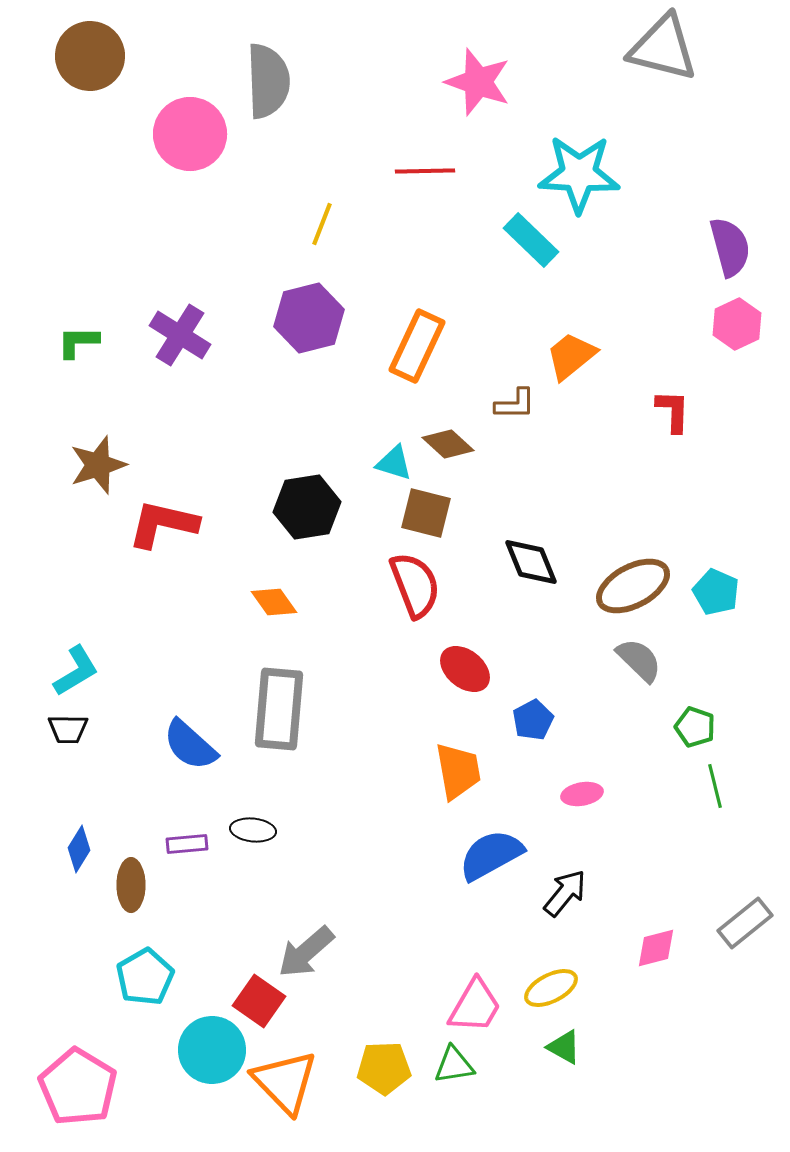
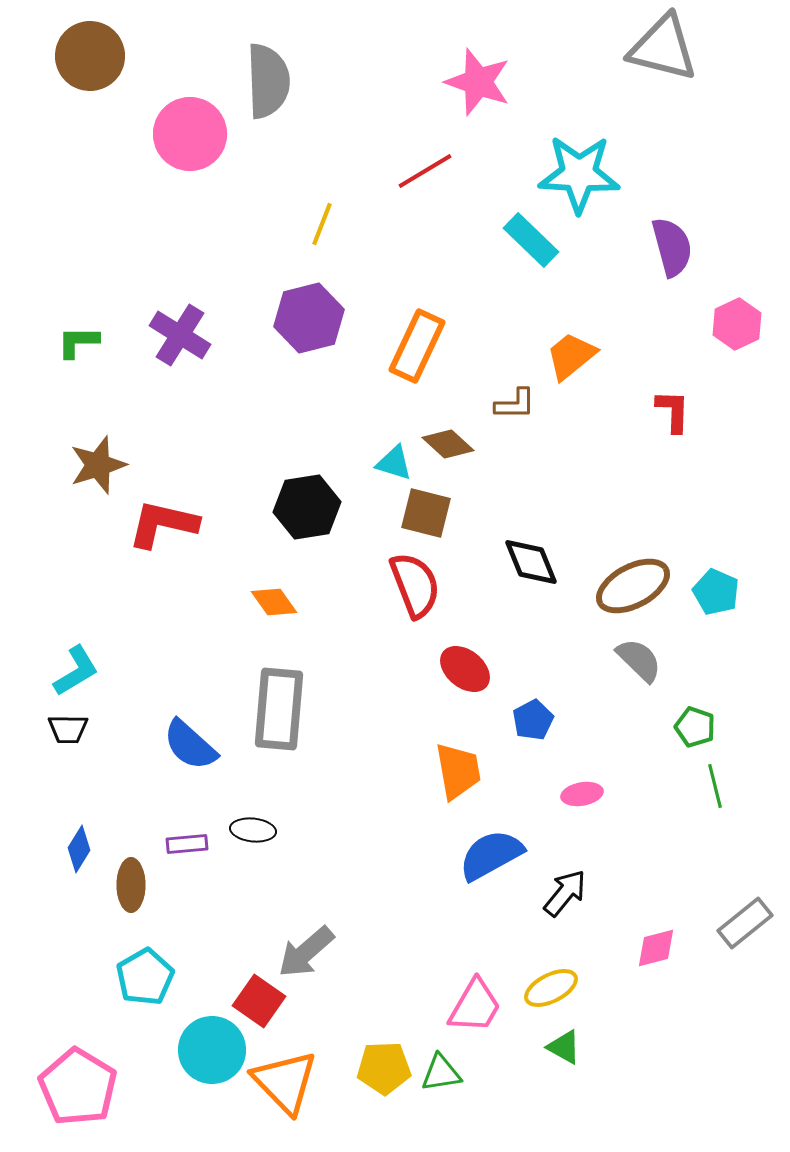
red line at (425, 171): rotated 30 degrees counterclockwise
purple semicircle at (730, 247): moved 58 px left
green triangle at (454, 1065): moved 13 px left, 8 px down
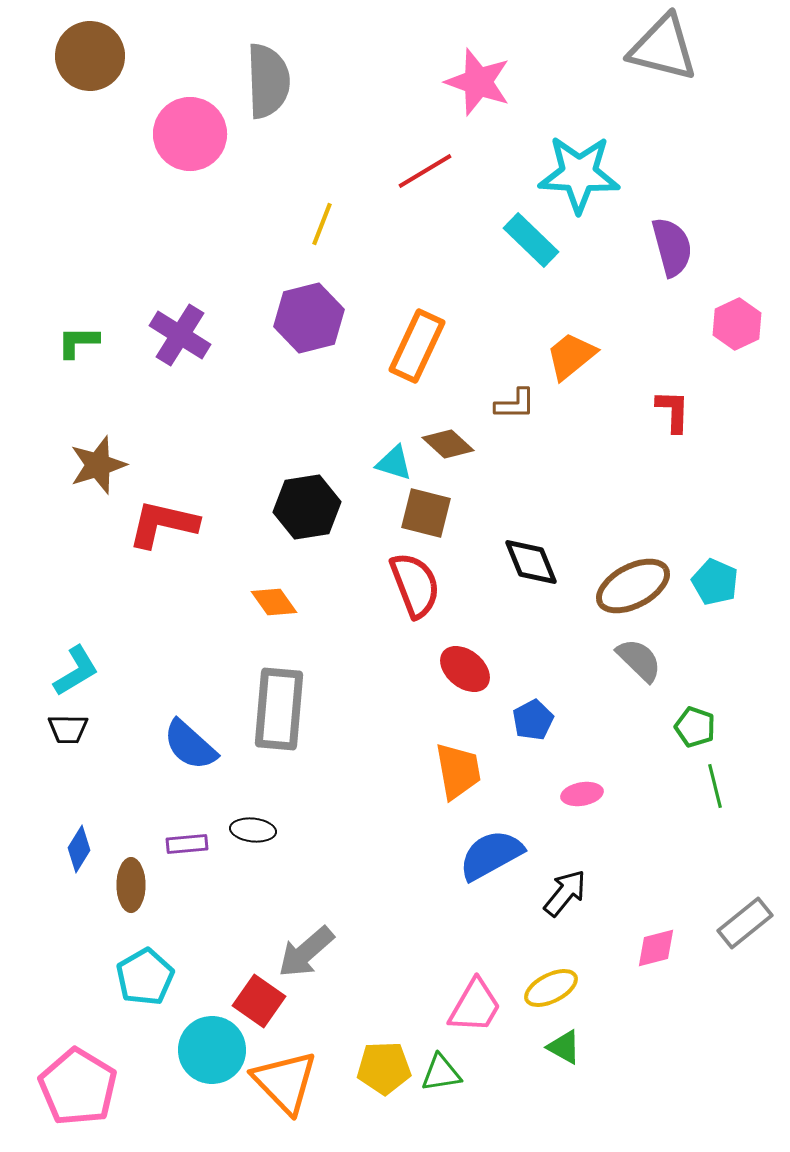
cyan pentagon at (716, 592): moved 1 px left, 10 px up
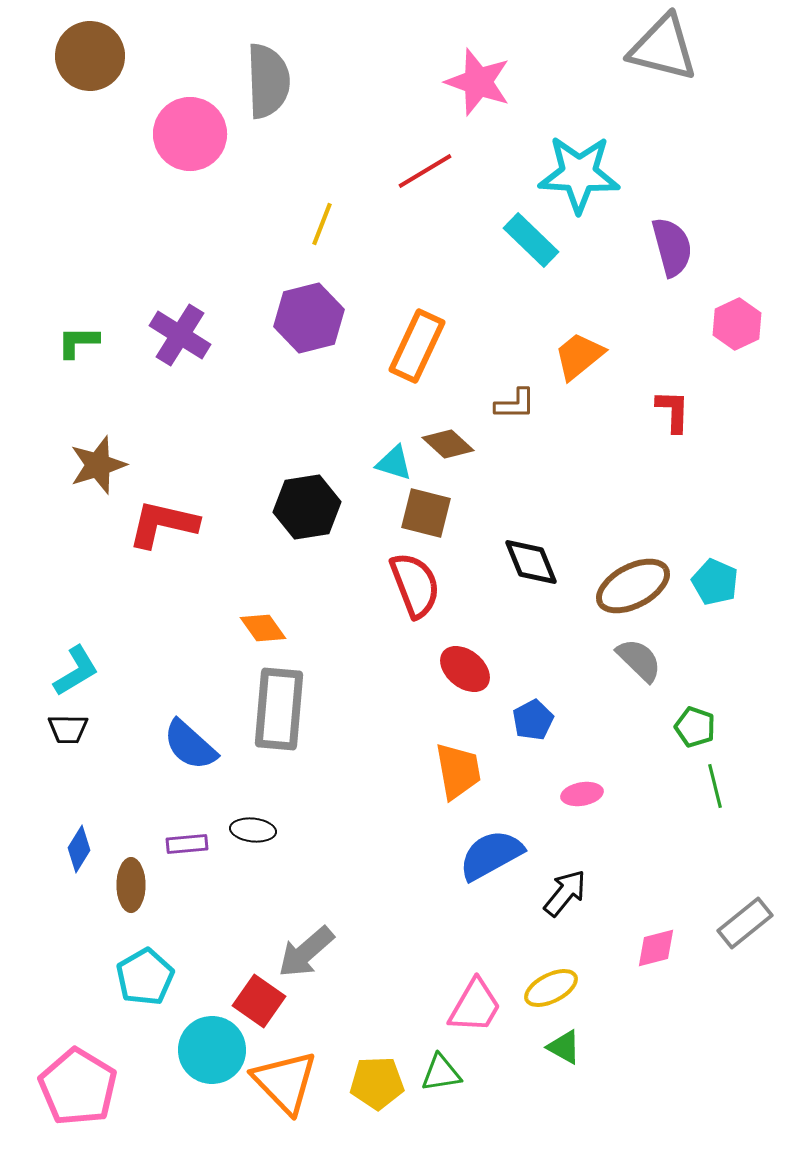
orange trapezoid at (571, 356): moved 8 px right
orange diamond at (274, 602): moved 11 px left, 26 px down
yellow pentagon at (384, 1068): moved 7 px left, 15 px down
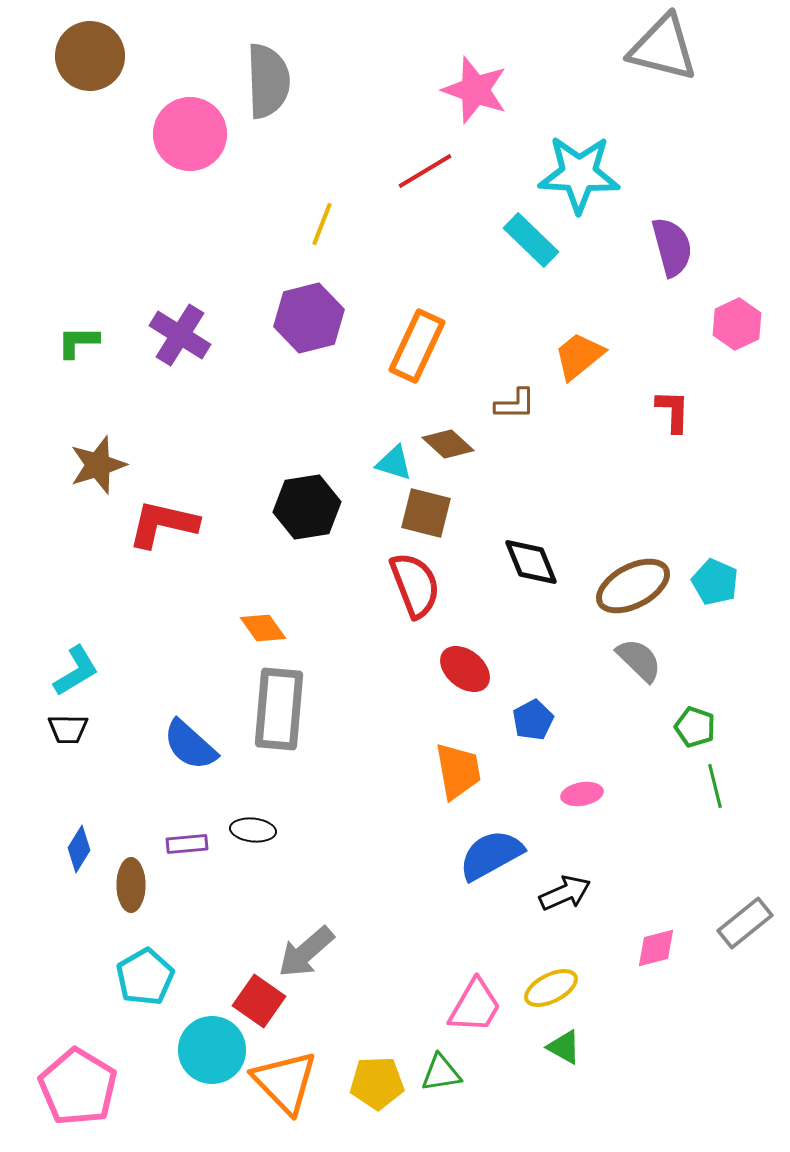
pink star at (478, 82): moved 3 px left, 8 px down
black arrow at (565, 893): rotated 27 degrees clockwise
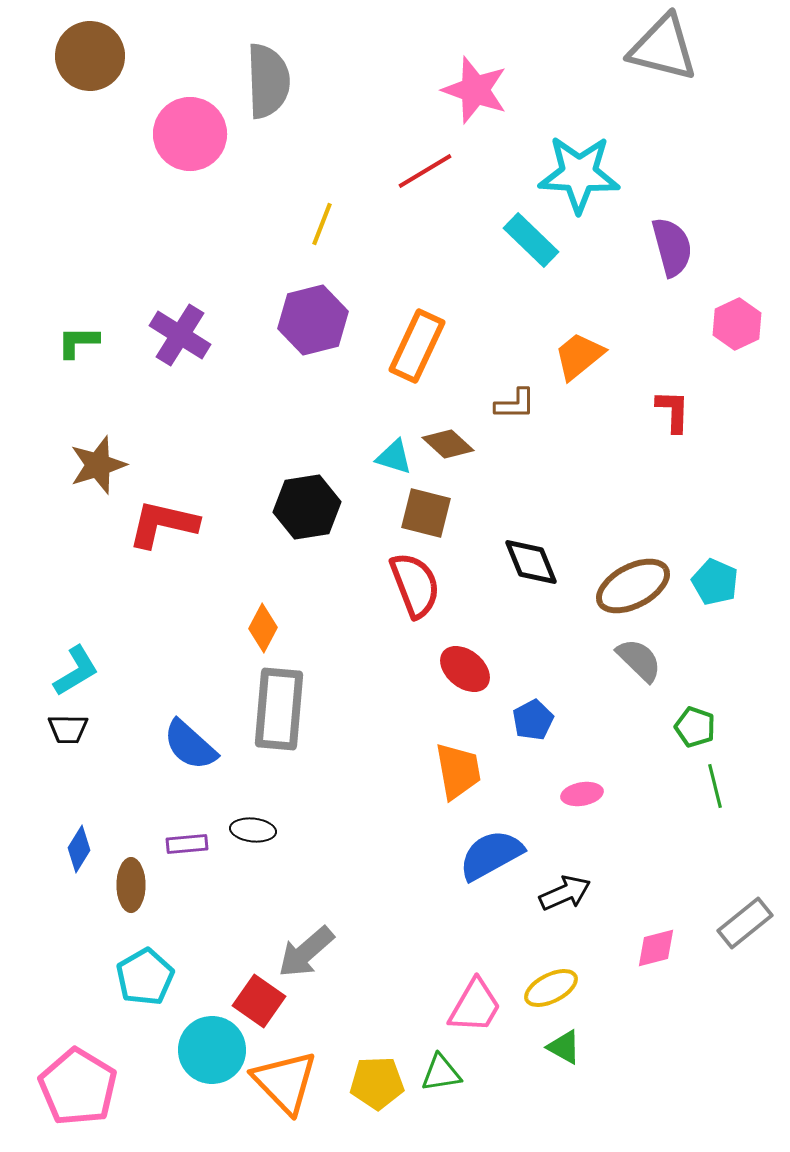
purple hexagon at (309, 318): moved 4 px right, 2 px down
cyan triangle at (394, 463): moved 6 px up
orange diamond at (263, 628): rotated 63 degrees clockwise
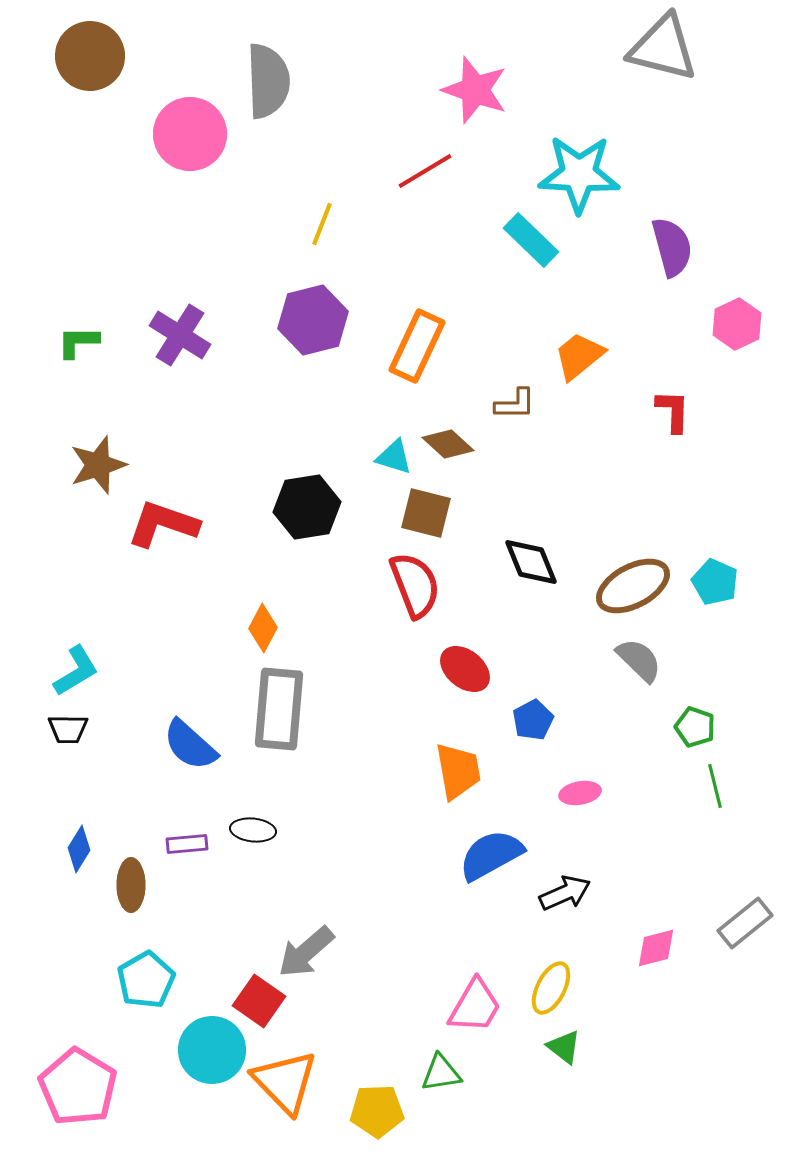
red L-shape at (163, 524): rotated 6 degrees clockwise
pink ellipse at (582, 794): moved 2 px left, 1 px up
cyan pentagon at (145, 977): moved 1 px right, 3 px down
yellow ellipse at (551, 988): rotated 36 degrees counterclockwise
green triangle at (564, 1047): rotated 9 degrees clockwise
yellow pentagon at (377, 1083): moved 28 px down
